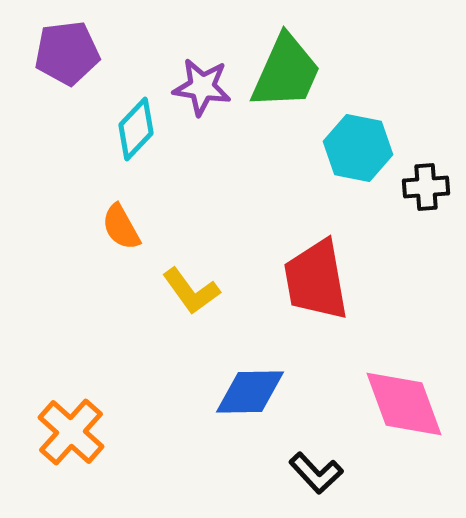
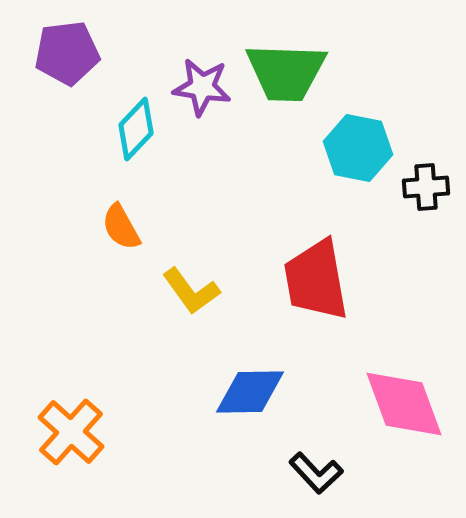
green trapezoid: rotated 68 degrees clockwise
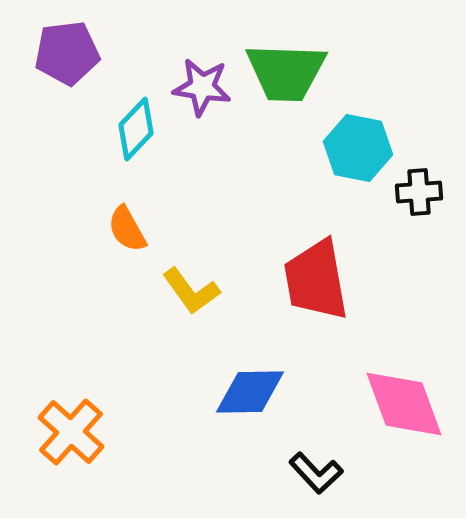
black cross: moved 7 px left, 5 px down
orange semicircle: moved 6 px right, 2 px down
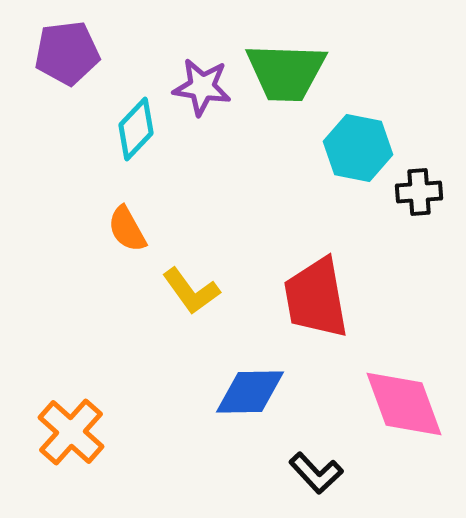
red trapezoid: moved 18 px down
